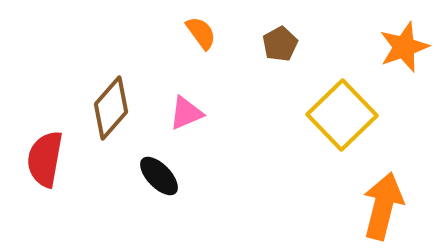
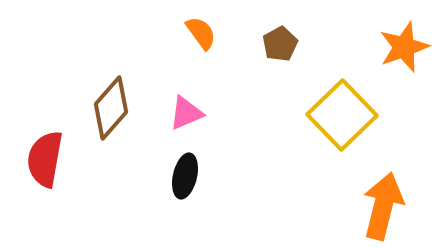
black ellipse: moved 26 px right; rotated 57 degrees clockwise
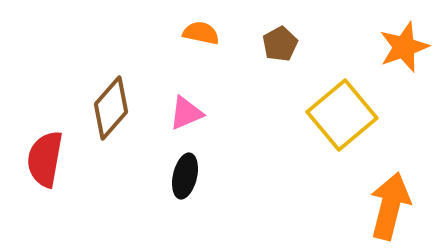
orange semicircle: rotated 42 degrees counterclockwise
yellow square: rotated 4 degrees clockwise
orange arrow: moved 7 px right
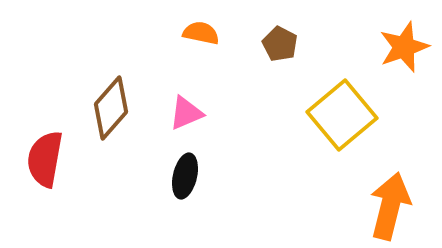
brown pentagon: rotated 16 degrees counterclockwise
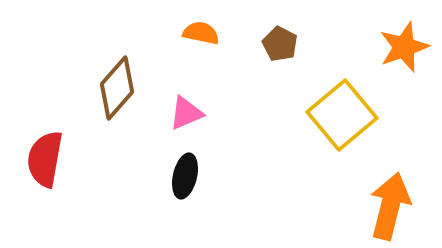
brown diamond: moved 6 px right, 20 px up
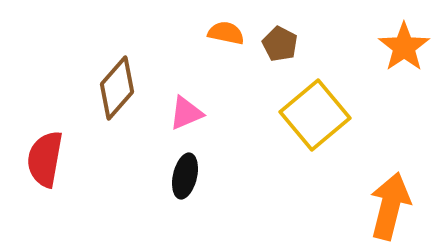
orange semicircle: moved 25 px right
orange star: rotated 15 degrees counterclockwise
yellow square: moved 27 px left
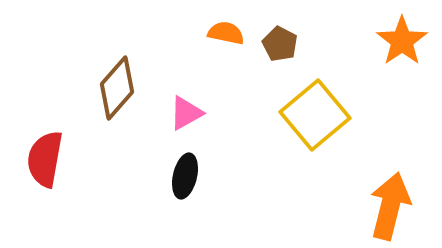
orange star: moved 2 px left, 6 px up
pink triangle: rotated 6 degrees counterclockwise
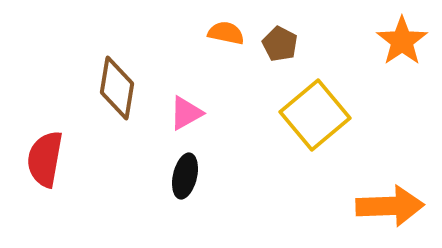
brown diamond: rotated 32 degrees counterclockwise
orange arrow: rotated 74 degrees clockwise
